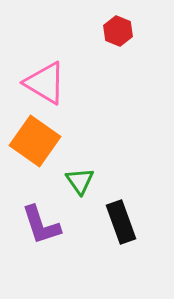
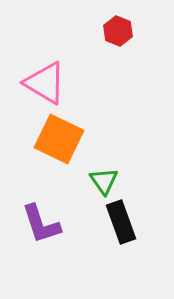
orange square: moved 24 px right, 2 px up; rotated 9 degrees counterclockwise
green triangle: moved 24 px right
purple L-shape: moved 1 px up
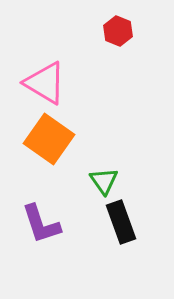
orange square: moved 10 px left; rotated 9 degrees clockwise
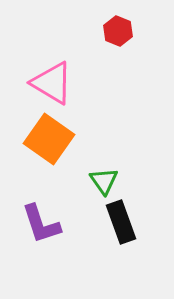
pink triangle: moved 7 px right
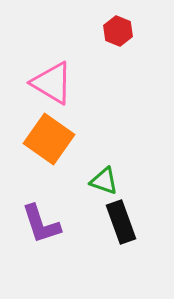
green triangle: rotated 36 degrees counterclockwise
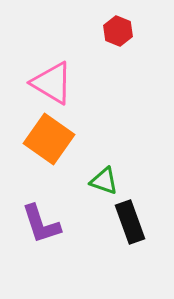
black rectangle: moved 9 px right
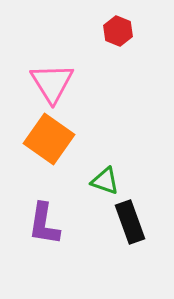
pink triangle: rotated 27 degrees clockwise
green triangle: moved 1 px right
purple L-shape: moved 3 px right; rotated 27 degrees clockwise
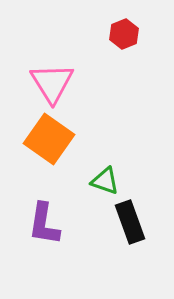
red hexagon: moved 6 px right, 3 px down; rotated 16 degrees clockwise
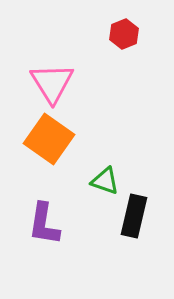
black rectangle: moved 4 px right, 6 px up; rotated 33 degrees clockwise
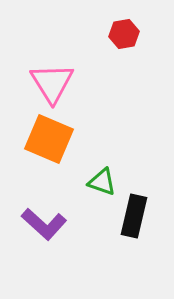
red hexagon: rotated 12 degrees clockwise
orange square: rotated 12 degrees counterclockwise
green triangle: moved 3 px left, 1 px down
purple L-shape: rotated 57 degrees counterclockwise
